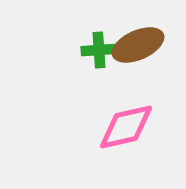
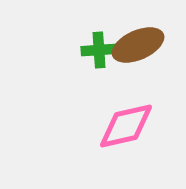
pink diamond: moved 1 px up
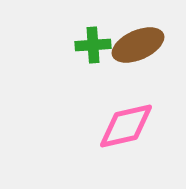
green cross: moved 6 px left, 5 px up
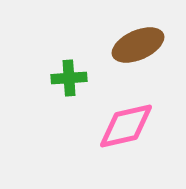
green cross: moved 24 px left, 33 px down
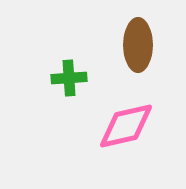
brown ellipse: rotated 66 degrees counterclockwise
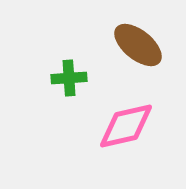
brown ellipse: rotated 51 degrees counterclockwise
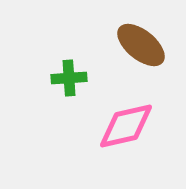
brown ellipse: moved 3 px right
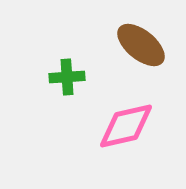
green cross: moved 2 px left, 1 px up
